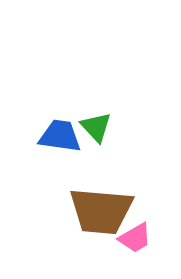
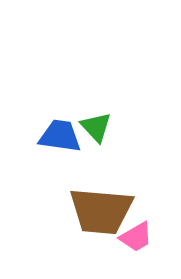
pink trapezoid: moved 1 px right, 1 px up
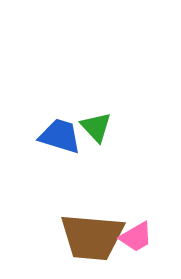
blue trapezoid: rotated 9 degrees clockwise
brown trapezoid: moved 9 px left, 26 px down
